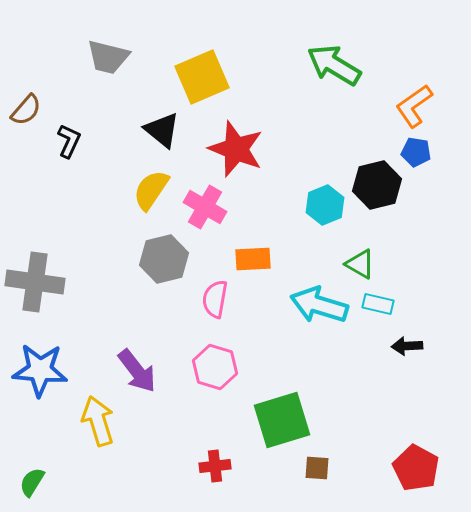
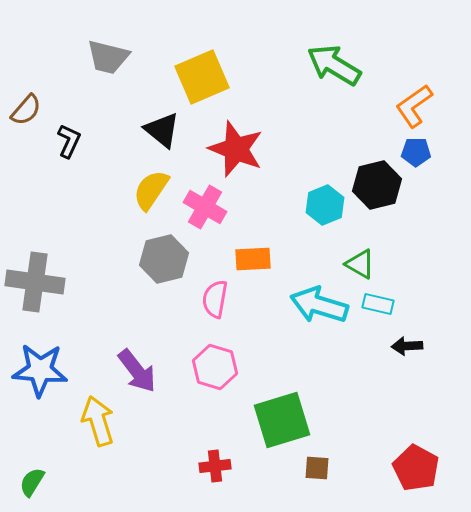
blue pentagon: rotated 8 degrees counterclockwise
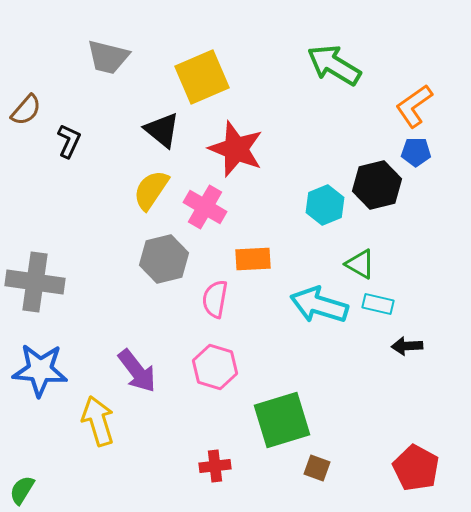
brown square: rotated 16 degrees clockwise
green semicircle: moved 10 px left, 8 px down
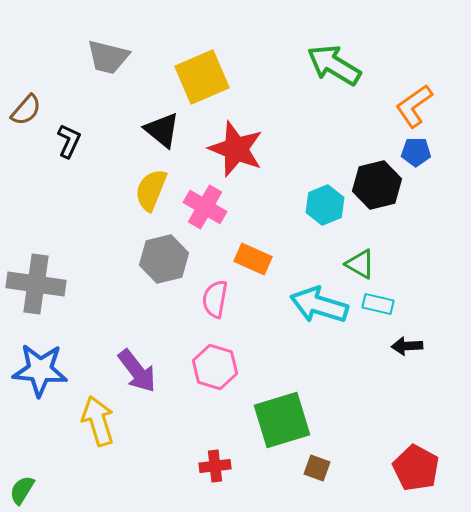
yellow semicircle: rotated 12 degrees counterclockwise
orange rectangle: rotated 27 degrees clockwise
gray cross: moved 1 px right, 2 px down
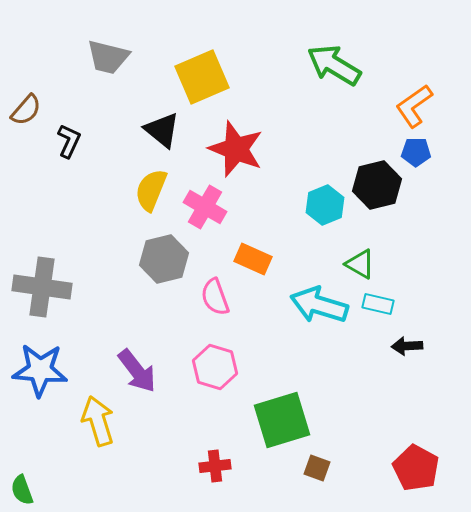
gray cross: moved 6 px right, 3 px down
pink semicircle: moved 2 px up; rotated 30 degrees counterclockwise
green semicircle: rotated 52 degrees counterclockwise
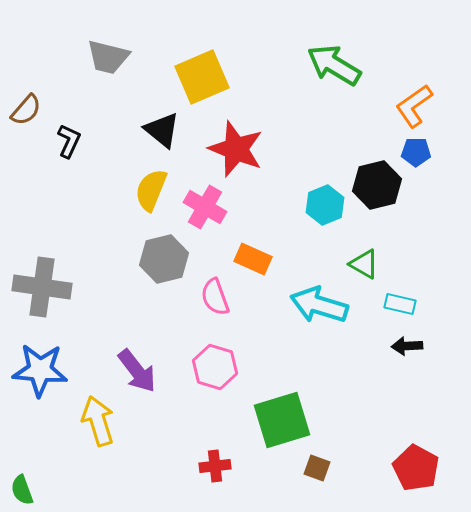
green triangle: moved 4 px right
cyan rectangle: moved 22 px right
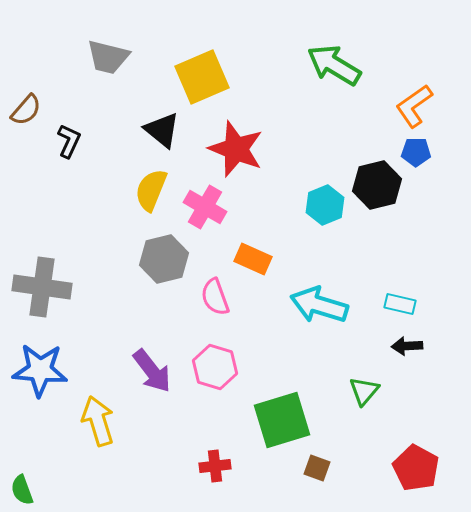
green triangle: moved 127 px down; rotated 40 degrees clockwise
purple arrow: moved 15 px right
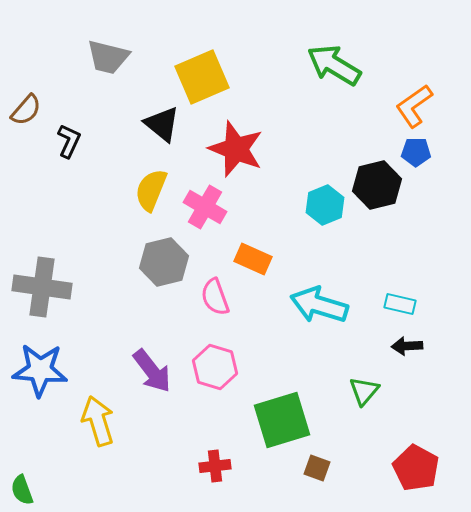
black triangle: moved 6 px up
gray hexagon: moved 3 px down
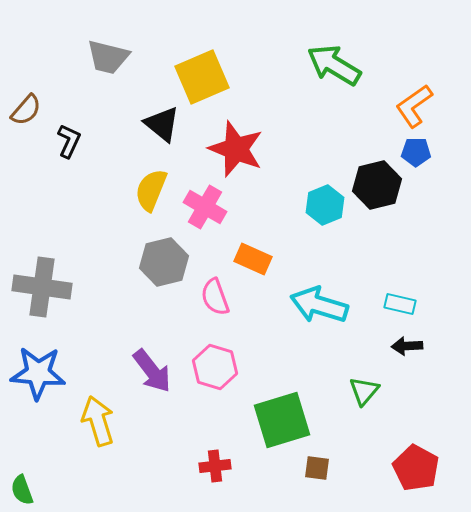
blue star: moved 2 px left, 3 px down
brown square: rotated 12 degrees counterclockwise
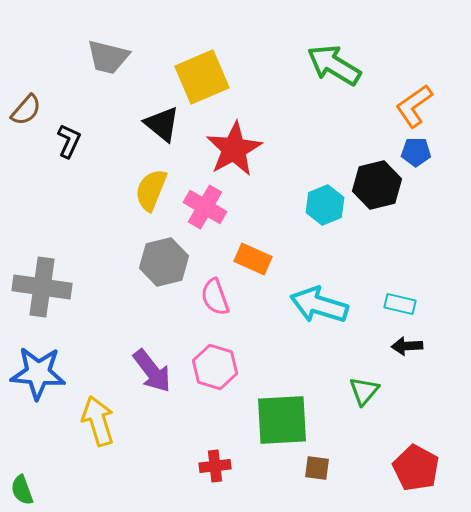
red star: moved 2 px left; rotated 22 degrees clockwise
green square: rotated 14 degrees clockwise
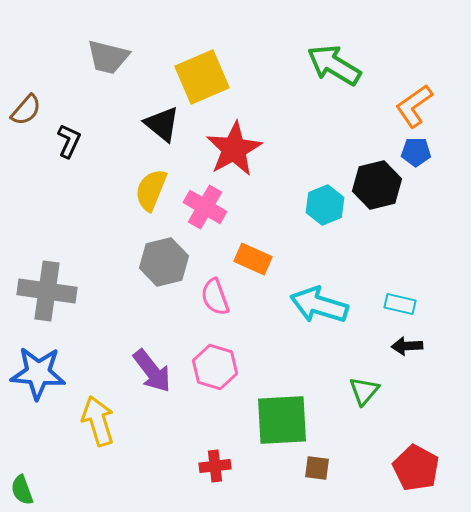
gray cross: moved 5 px right, 4 px down
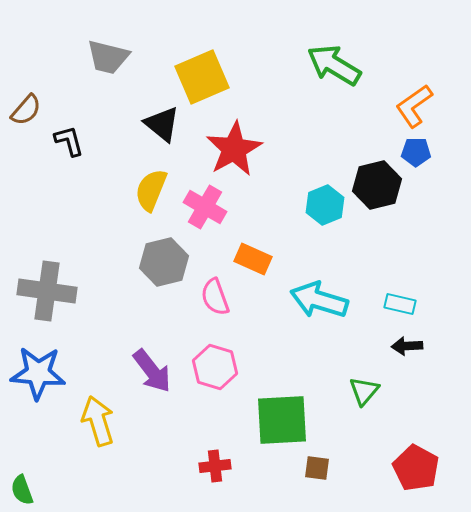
black L-shape: rotated 40 degrees counterclockwise
cyan arrow: moved 5 px up
